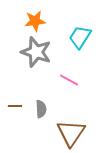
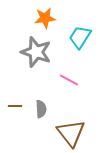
orange star: moved 10 px right, 3 px up
brown triangle: rotated 12 degrees counterclockwise
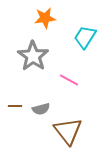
cyan trapezoid: moved 5 px right
gray star: moved 3 px left, 4 px down; rotated 16 degrees clockwise
gray semicircle: rotated 78 degrees clockwise
brown triangle: moved 3 px left, 2 px up
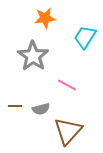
pink line: moved 2 px left, 5 px down
brown triangle: rotated 20 degrees clockwise
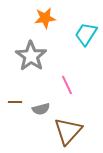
cyan trapezoid: moved 1 px right, 3 px up
gray star: moved 2 px left
pink line: rotated 36 degrees clockwise
brown line: moved 4 px up
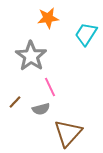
orange star: moved 3 px right
pink line: moved 17 px left, 2 px down
brown line: rotated 48 degrees counterclockwise
brown triangle: moved 2 px down
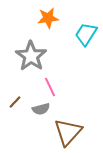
brown triangle: moved 1 px up
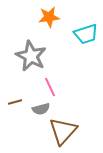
orange star: moved 1 px right, 1 px up
cyan trapezoid: rotated 140 degrees counterclockwise
gray star: rotated 8 degrees counterclockwise
brown line: rotated 32 degrees clockwise
brown triangle: moved 5 px left, 1 px up
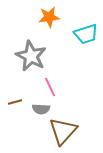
gray semicircle: rotated 18 degrees clockwise
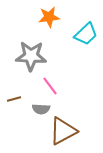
cyan trapezoid: rotated 25 degrees counterclockwise
gray star: rotated 24 degrees counterclockwise
pink line: moved 1 px up; rotated 12 degrees counterclockwise
brown line: moved 1 px left, 3 px up
brown triangle: rotated 20 degrees clockwise
